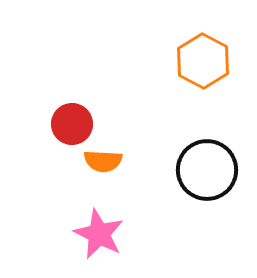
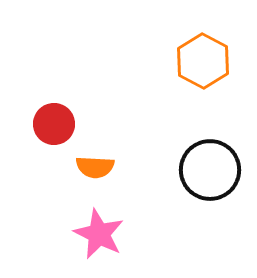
red circle: moved 18 px left
orange semicircle: moved 8 px left, 6 px down
black circle: moved 3 px right
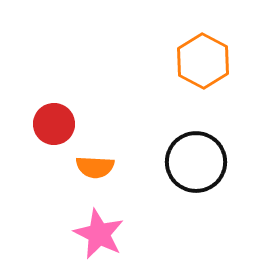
black circle: moved 14 px left, 8 px up
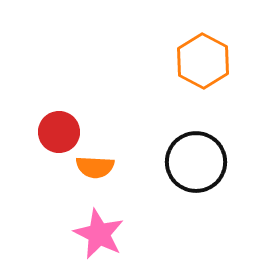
red circle: moved 5 px right, 8 px down
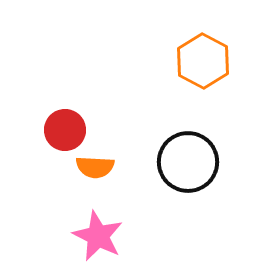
red circle: moved 6 px right, 2 px up
black circle: moved 8 px left
pink star: moved 1 px left, 2 px down
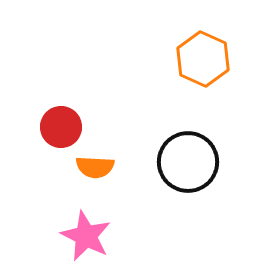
orange hexagon: moved 2 px up; rotated 4 degrees counterclockwise
red circle: moved 4 px left, 3 px up
pink star: moved 12 px left
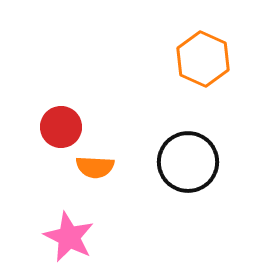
pink star: moved 17 px left, 1 px down
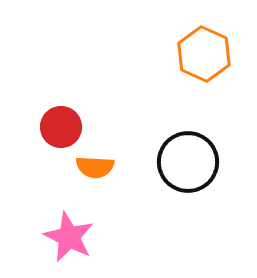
orange hexagon: moved 1 px right, 5 px up
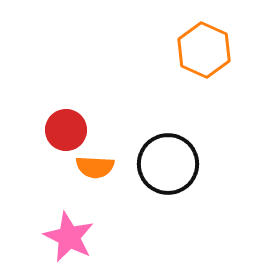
orange hexagon: moved 4 px up
red circle: moved 5 px right, 3 px down
black circle: moved 20 px left, 2 px down
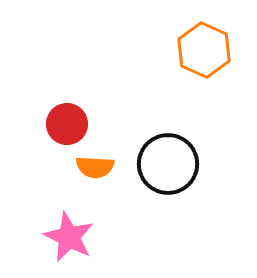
red circle: moved 1 px right, 6 px up
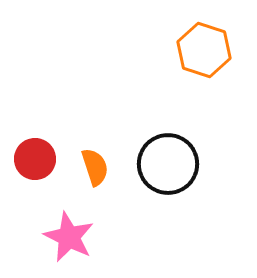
orange hexagon: rotated 6 degrees counterclockwise
red circle: moved 32 px left, 35 px down
orange semicircle: rotated 111 degrees counterclockwise
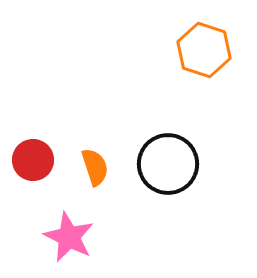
red circle: moved 2 px left, 1 px down
